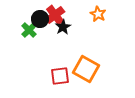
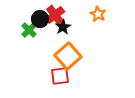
orange square: moved 18 px left, 13 px up; rotated 20 degrees clockwise
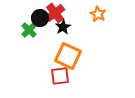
red cross: moved 2 px up
black circle: moved 1 px up
orange square: rotated 24 degrees counterclockwise
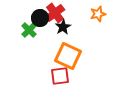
orange star: rotated 28 degrees clockwise
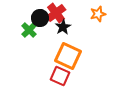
red cross: moved 1 px right
red square: rotated 30 degrees clockwise
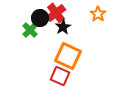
orange star: rotated 21 degrees counterclockwise
green cross: moved 1 px right
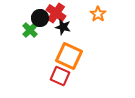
red cross: rotated 18 degrees counterclockwise
black star: rotated 28 degrees counterclockwise
orange square: moved 1 px right
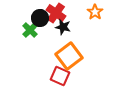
orange star: moved 3 px left, 2 px up
orange square: rotated 28 degrees clockwise
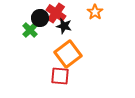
black star: moved 1 px right, 1 px up
orange square: moved 1 px left, 2 px up
red square: rotated 18 degrees counterclockwise
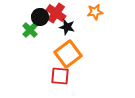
orange star: rotated 28 degrees clockwise
black circle: moved 1 px up
black star: moved 3 px right, 1 px down
